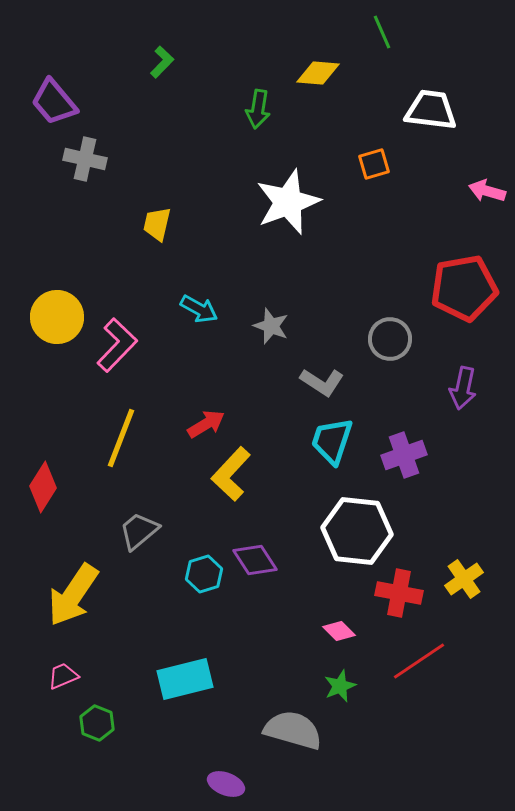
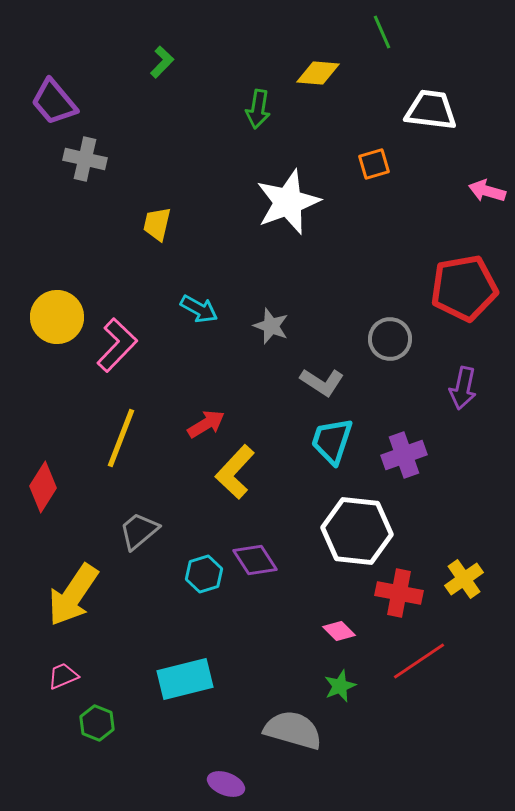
yellow L-shape: moved 4 px right, 2 px up
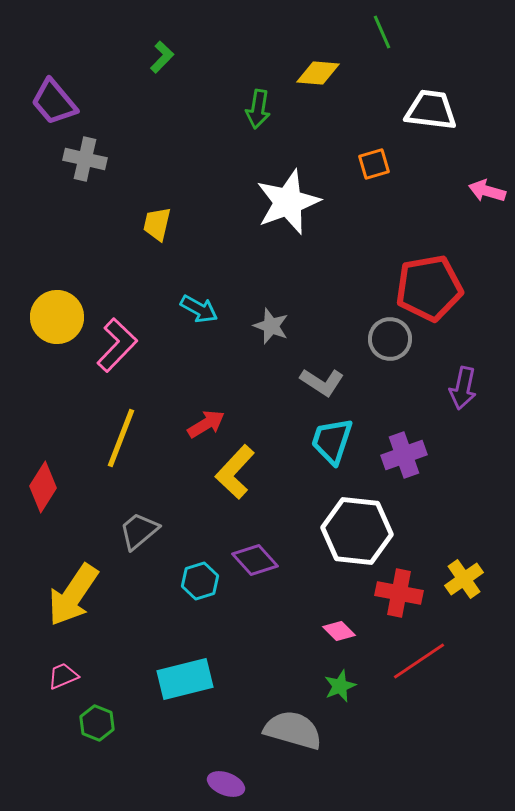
green L-shape: moved 5 px up
red pentagon: moved 35 px left
purple diamond: rotated 9 degrees counterclockwise
cyan hexagon: moved 4 px left, 7 px down
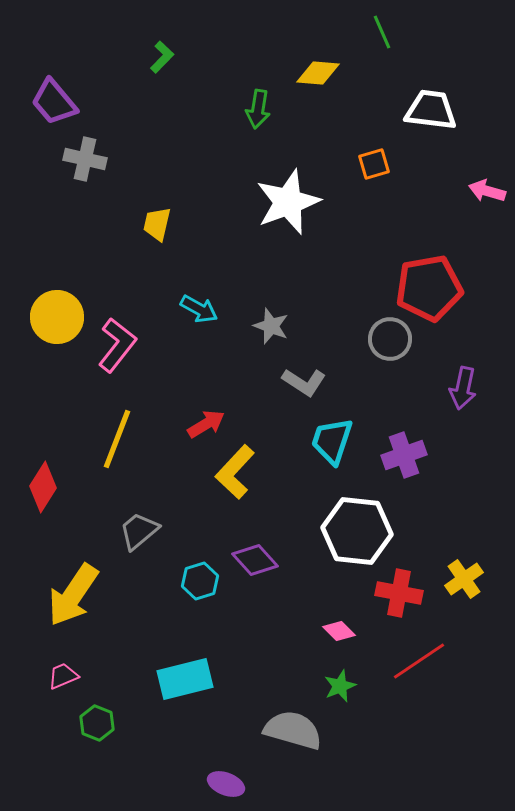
pink L-shape: rotated 6 degrees counterclockwise
gray L-shape: moved 18 px left
yellow line: moved 4 px left, 1 px down
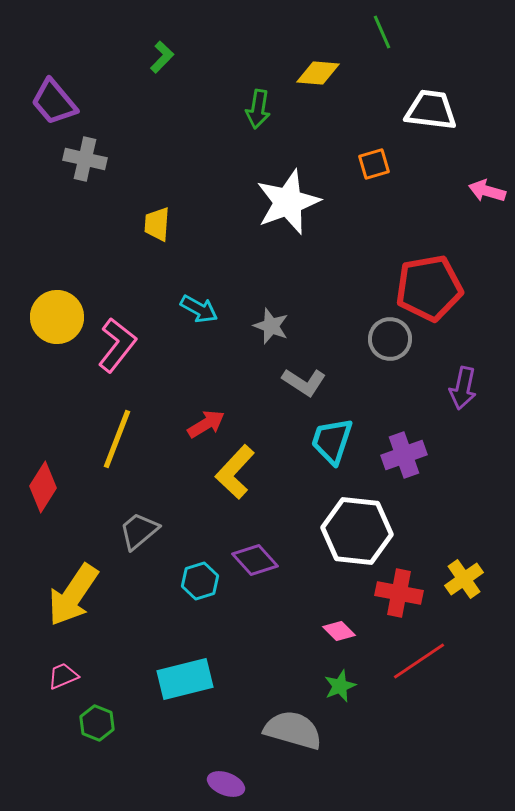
yellow trapezoid: rotated 9 degrees counterclockwise
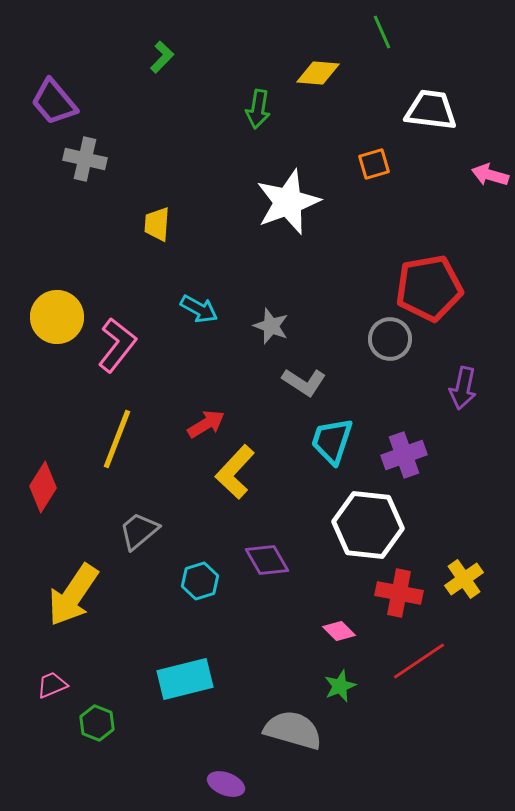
pink arrow: moved 3 px right, 16 px up
white hexagon: moved 11 px right, 6 px up
purple diamond: moved 12 px right; rotated 12 degrees clockwise
pink trapezoid: moved 11 px left, 9 px down
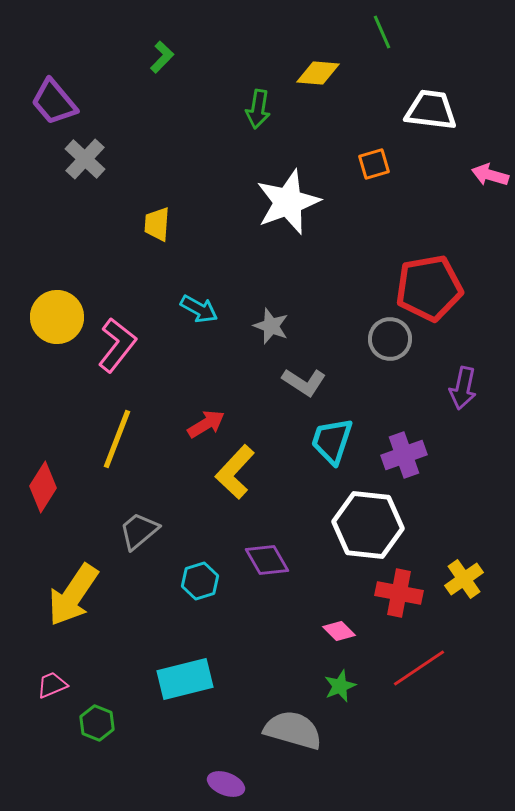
gray cross: rotated 30 degrees clockwise
red line: moved 7 px down
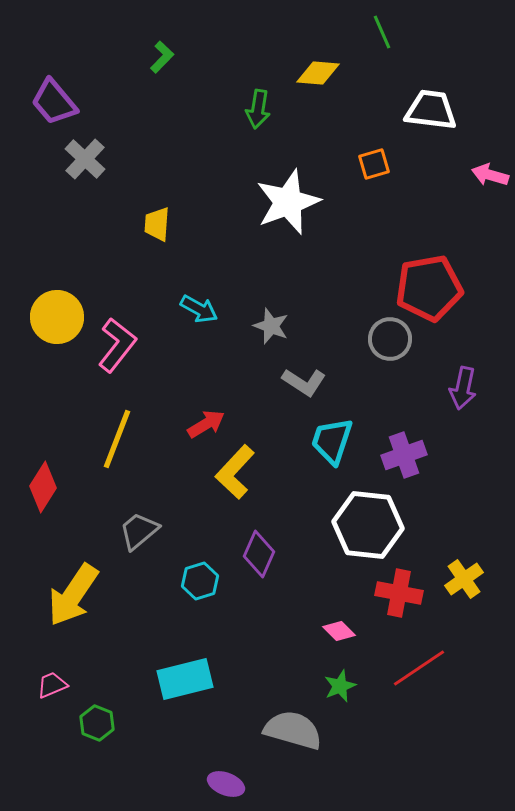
purple diamond: moved 8 px left, 6 px up; rotated 54 degrees clockwise
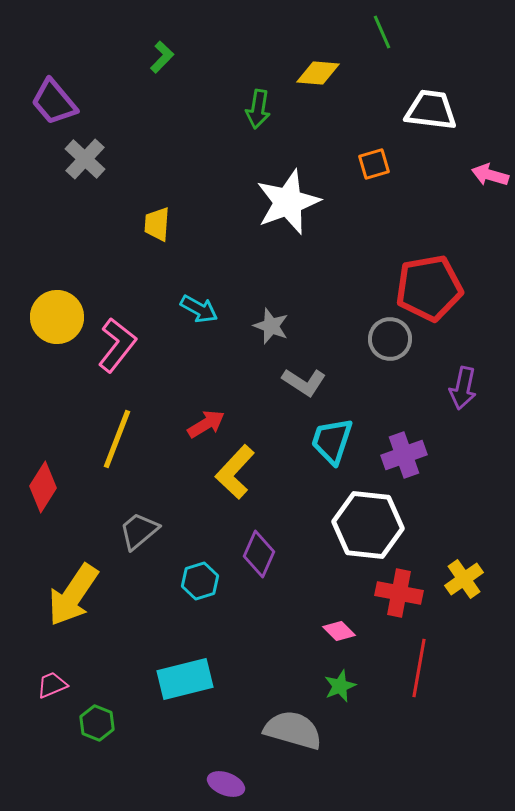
red line: rotated 46 degrees counterclockwise
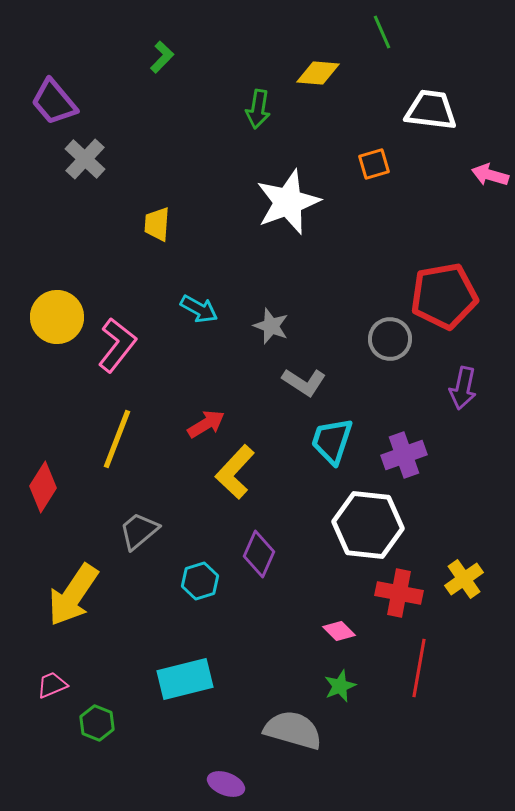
red pentagon: moved 15 px right, 8 px down
